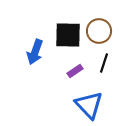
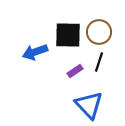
brown circle: moved 1 px down
blue arrow: rotated 50 degrees clockwise
black line: moved 5 px left, 1 px up
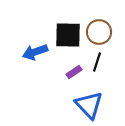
black line: moved 2 px left
purple rectangle: moved 1 px left, 1 px down
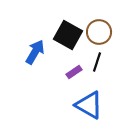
black square: rotated 28 degrees clockwise
blue arrow: rotated 140 degrees clockwise
blue triangle: rotated 16 degrees counterclockwise
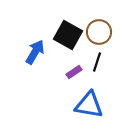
blue triangle: rotated 20 degrees counterclockwise
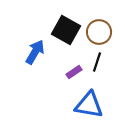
black square: moved 2 px left, 5 px up
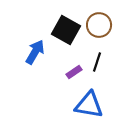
brown circle: moved 7 px up
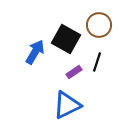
black square: moved 9 px down
blue triangle: moved 22 px left; rotated 36 degrees counterclockwise
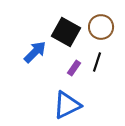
brown circle: moved 2 px right, 2 px down
black square: moved 7 px up
blue arrow: rotated 15 degrees clockwise
purple rectangle: moved 4 px up; rotated 21 degrees counterclockwise
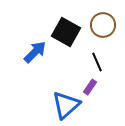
brown circle: moved 2 px right, 2 px up
black line: rotated 42 degrees counterclockwise
purple rectangle: moved 16 px right, 19 px down
blue triangle: moved 1 px left; rotated 16 degrees counterclockwise
